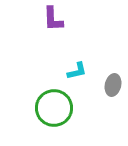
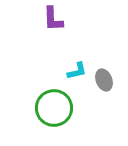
gray ellipse: moved 9 px left, 5 px up; rotated 35 degrees counterclockwise
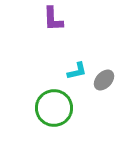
gray ellipse: rotated 65 degrees clockwise
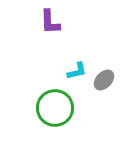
purple L-shape: moved 3 px left, 3 px down
green circle: moved 1 px right
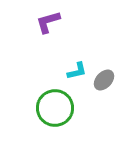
purple L-shape: moved 2 px left; rotated 76 degrees clockwise
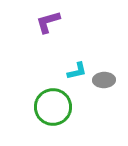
gray ellipse: rotated 45 degrees clockwise
green circle: moved 2 px left, 1 px up
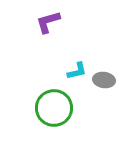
gray ellipse: rotated 10 degrees clockwise
green circle: moved 1 px right, 1 px down
